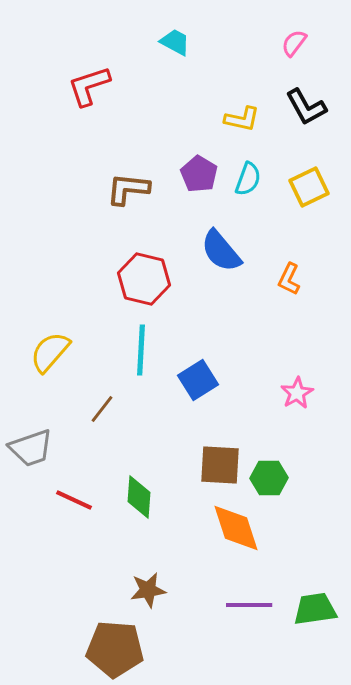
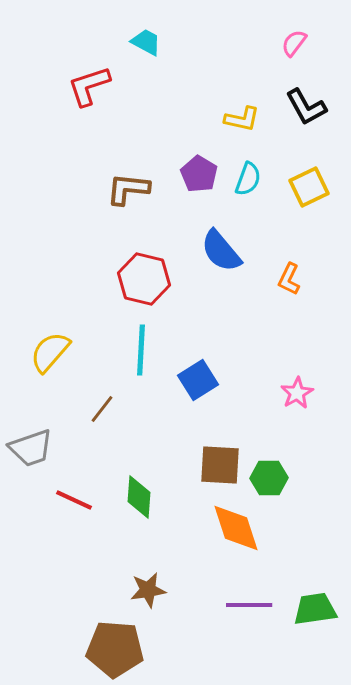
cyan trapezoid: moved 29 px left
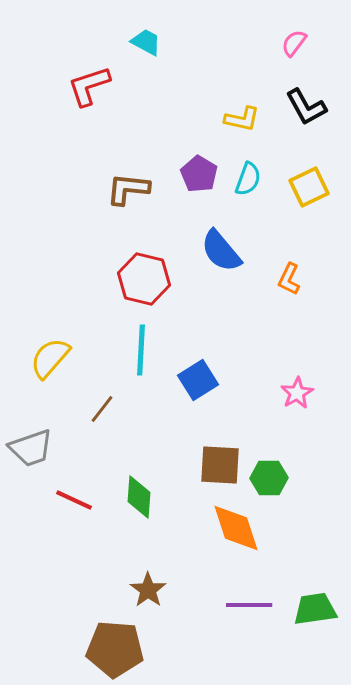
yellow semicircle: moved 6 px down
brown star: rotated 27 degrees counterclockwise
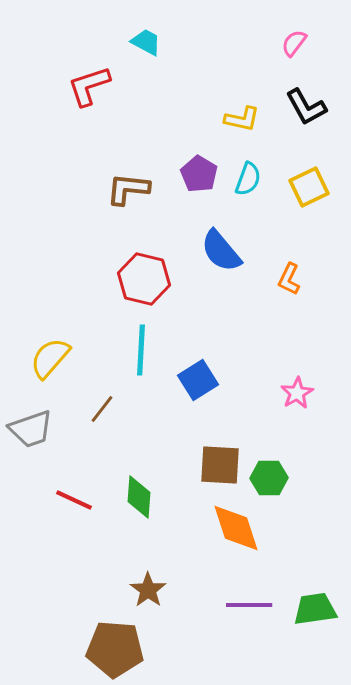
gray trapezoid: moved 19 px up
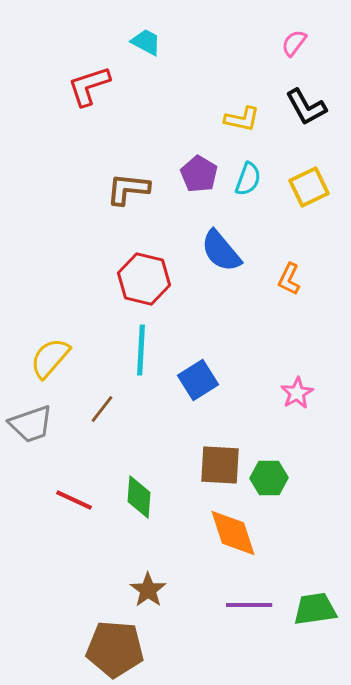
gray trapezoid: moved 5 px up
orange diamond: moved 3 px left, 5 px down
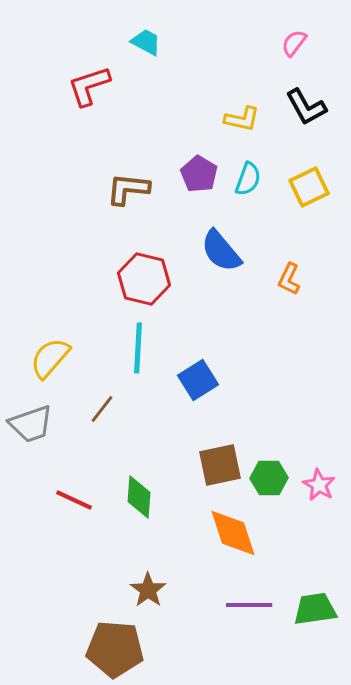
cyan line: moved 3 px left, 2 px up
pink star: moved 22 px right, 92 px down; rotated 12 degrees counterclockwise
brown square: rotated 15 degrees counterclockwise
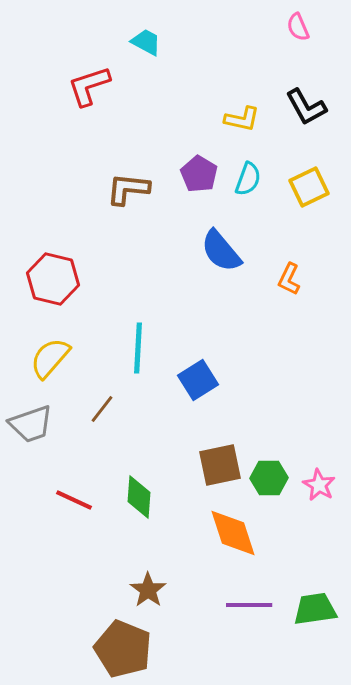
pink semicircle: moved 4 px right, 16 px up; rotated 60 degrees counterclockwise
red hexagon: moved 91 px left
brown pentagon: moved 8 px right; rotated 18 degrees clockwise
